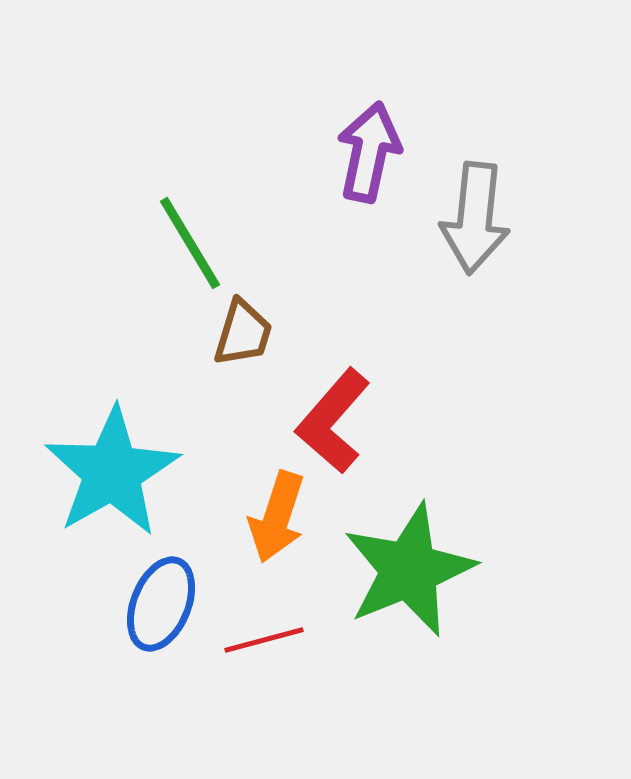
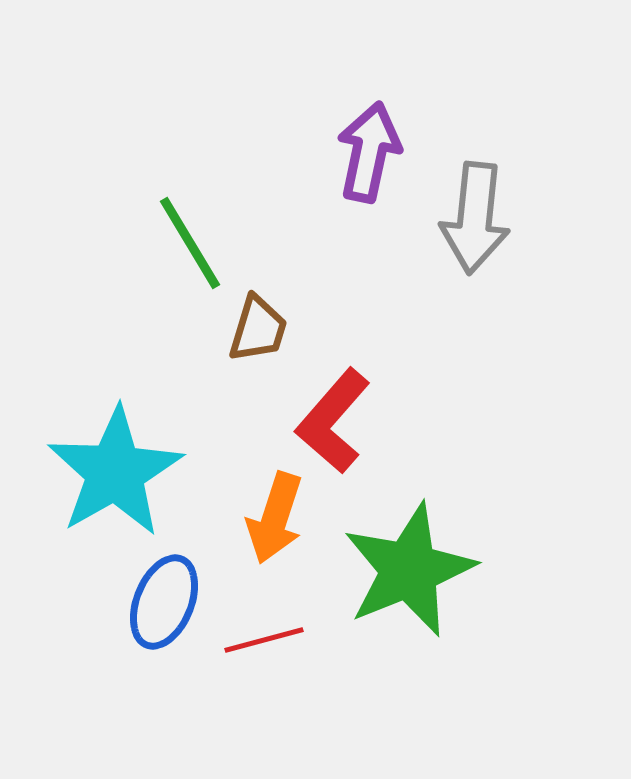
brown trapezoid: moved 15 px right, 4 px up
cyan star: moved 3 px right
orange arrow: moved 2 px left, 1 px down
blue ellipse: moved 3 px right, 2 px up
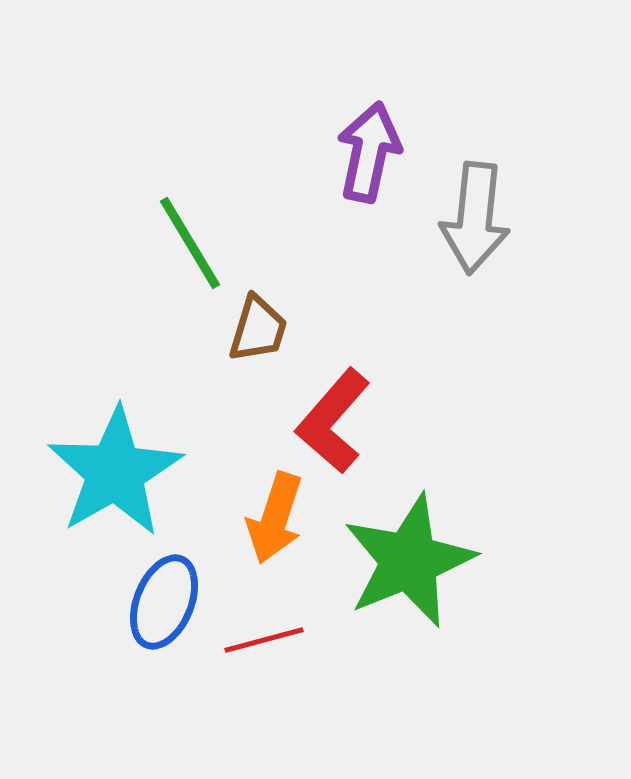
green star: moved 9 px up
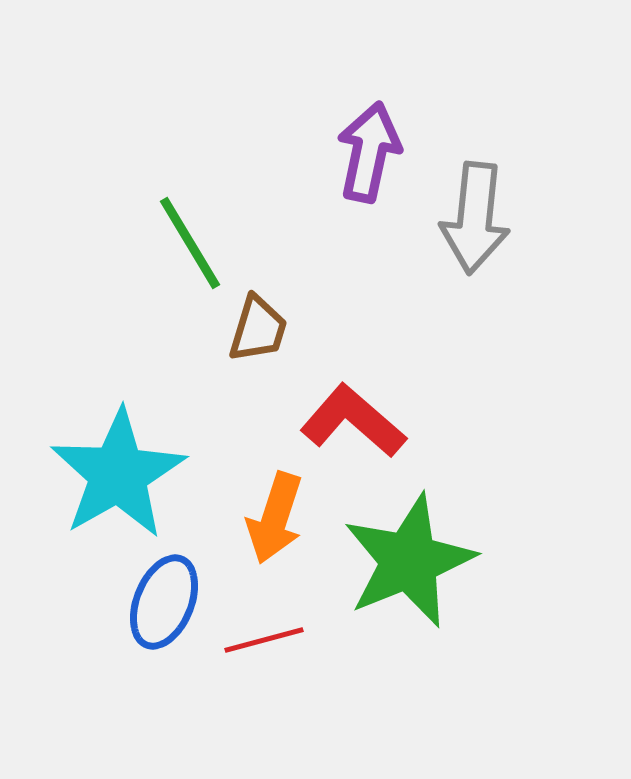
red L-shape: moved 20 px right; rotated 90 degrees clockwise
cyan star: moved 3 px right, 2 px down
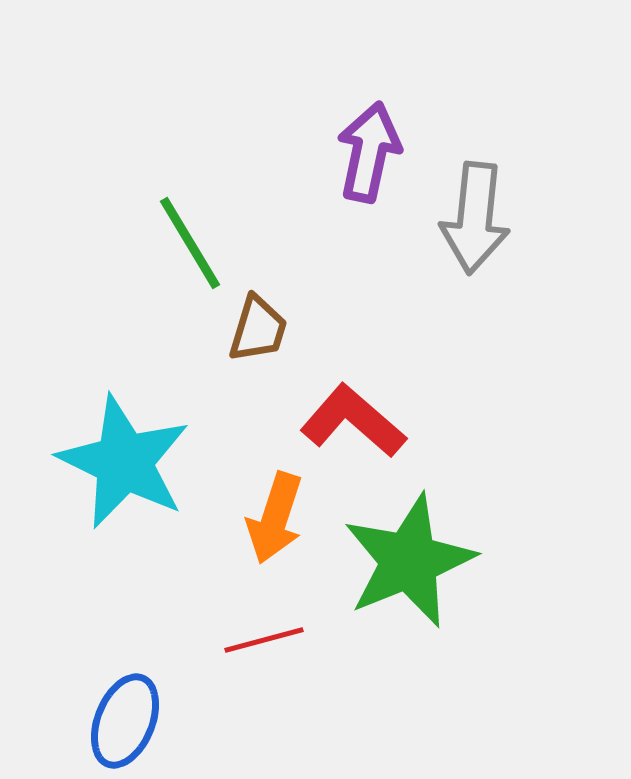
cyan star: moved 6 px right, 12 px up; rotated 16 degrees counterclockwise
blue ellipse: moved 39 px left, 119 px down
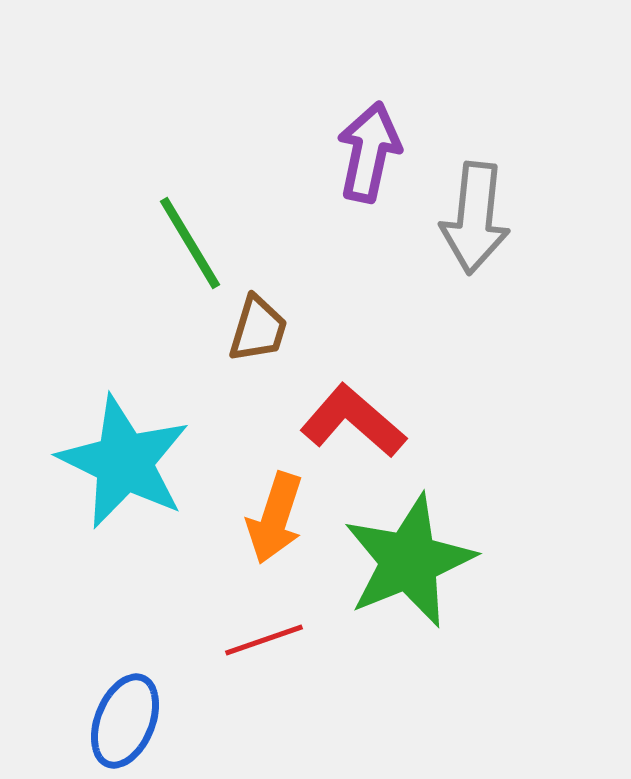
red line: rotated 4 degrees counterclockwise
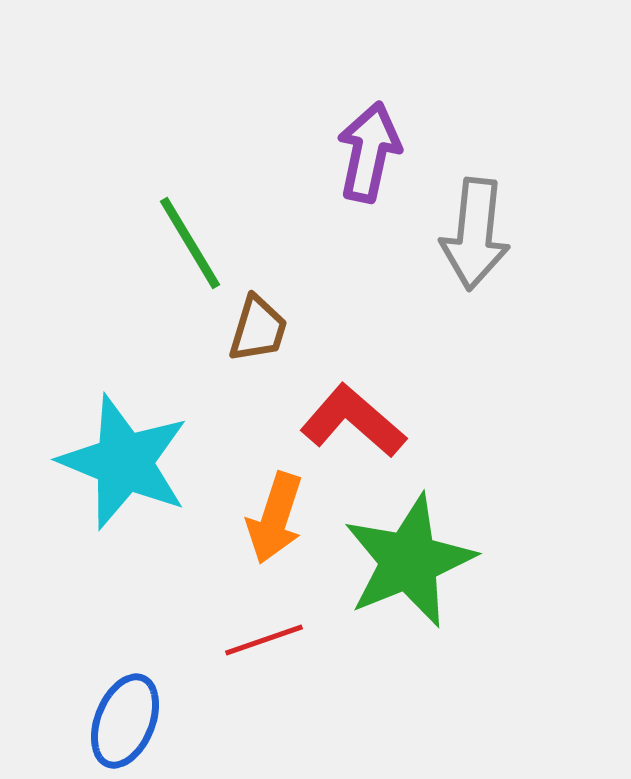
gray arrow: moved 16 px down
cyan star: rotated 4 degrees counterclockwise
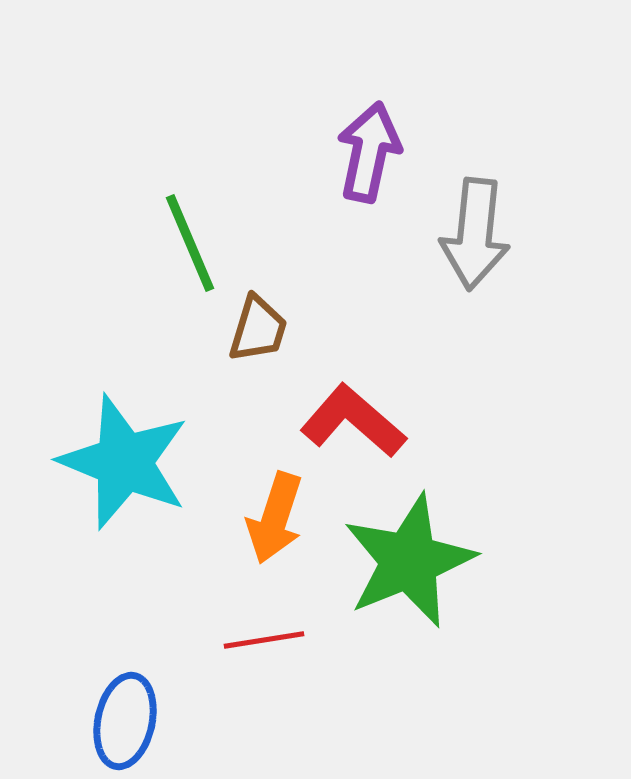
green line: rotated 8 degrees clockwise
red line: rotated 10 degrees clockwise
blue ellipse: rotated 10 degrees counterclockwise
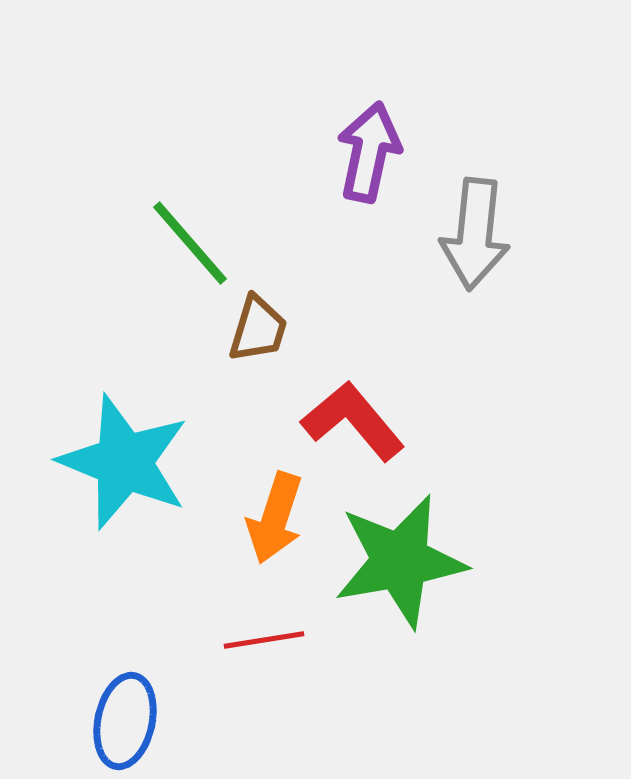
green line: rotated 18 degrees counterclockwise
red L-shape: rotated 9 degrees clockwise
green star: moved 9 px left; rotated 12 degrees clockwise
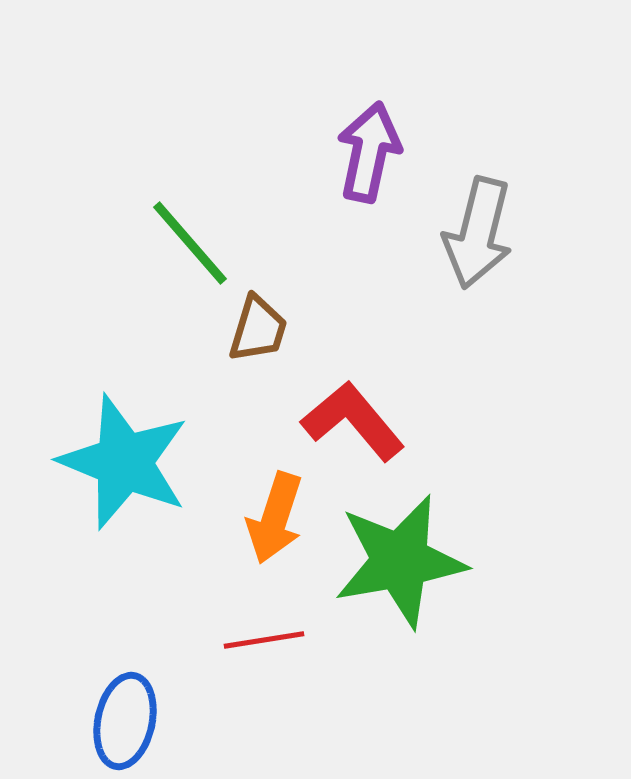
gray arrow: moved 3 px right, 1 px up; rotated 8 degrees clockwise
